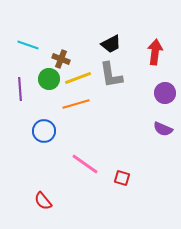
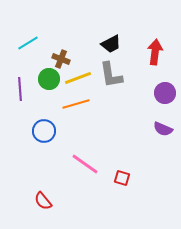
cyan line: moved 2 px up; rotated 50 degrees counterclockwise
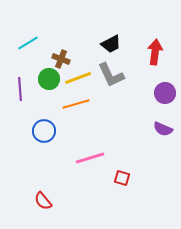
gray L-shape: rotated 16 degrees counterclockwise
pink line: moved 5 px right, 6 px up; rotated 52 degrees counterclockwise
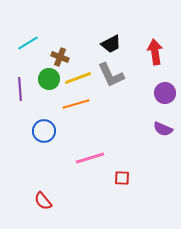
red arrow: rotated 15 degrees counterclockwise
brown cross: moved 1 px left, 2 px up
red square: rotated 14 degrees counterclockwise
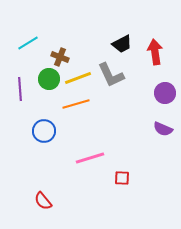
black trapezoid: moved 11 px right
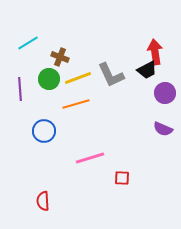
black trapezoid: moved 25 px right, 26 px down
red semicircle: rotated 36 degrees clockwise
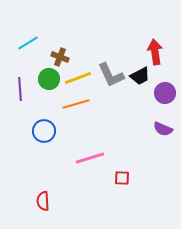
black trapezoid: moved 7 px left, 6 px down
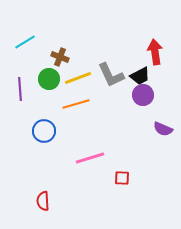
cyan line: moved 3 px left, 1 px up
purple circle: moved 22 px left, 2 px down
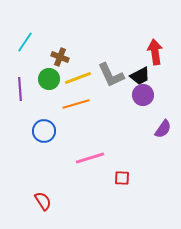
cyan line: rotated 25 degrees counterclockwise
purple semicircle: rotated 78 degrees counterclockwise
red semicircle: rotated 150 degrees clockwise
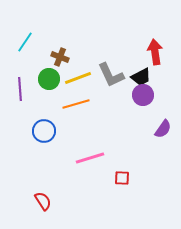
black trapezoid: moved 1 px right, 1 px down
